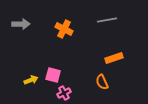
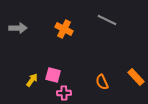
gray line: rotated 36 degrees clockwise
gray arrow: moved 3 px left, 4 px down
orange rectangle: moved 22 px right, 19 px down; rotated 66 degrees clockwise
yellow arrow: moved 1 px right; rotated 32 degrees counterclockwise
pink cross: rotated 24 degrees clockwise
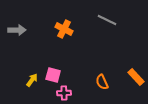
gray arrow: moved 1 px left, 2 px down
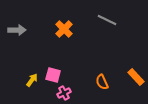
orange cross: rotated 18 degrees clockwise
pink cross: rotated 24 degrees counterclockwise
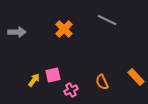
gray arrow: moved 2 px down
pink square: rotated 28 degrees counterclockwise
yellow arrow: moved 2 px right
pink cross: moved 7 px right, 3 px up
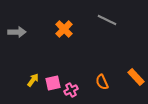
pink square: moved 8 px down
yellow arrow: moved 1 px left
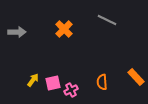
orange semicircle: rotated 21 degrees clockwise
